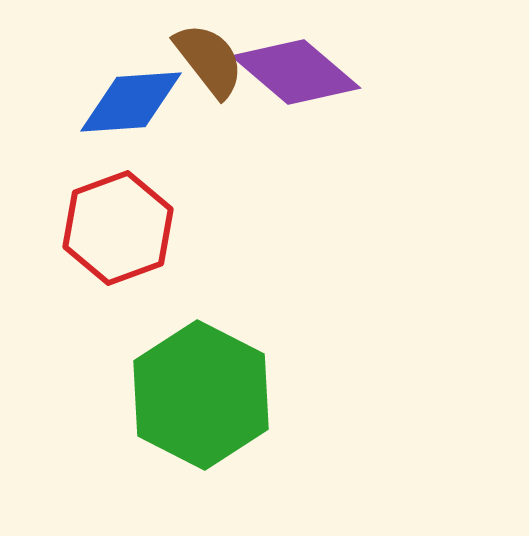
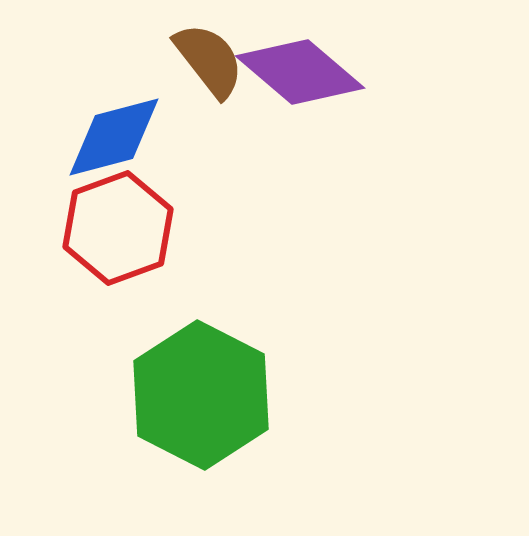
purple diamond: moved 4 px right
blue diamond: moved 17 px left, 35 px down; rotated 11 degrees counterclockwise
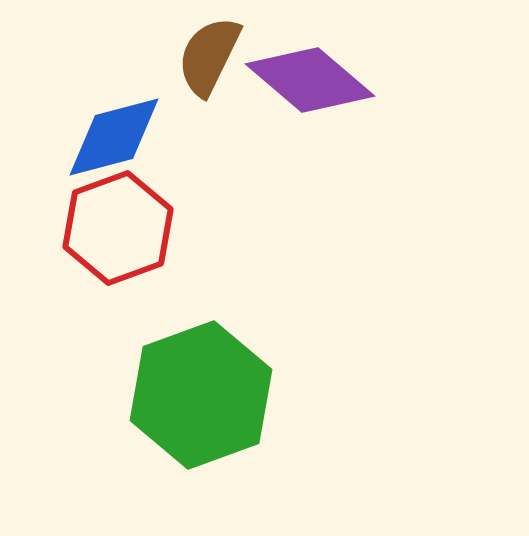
brown semicircle: moved 4 px up; rotated 116 degrees counterclockwise
purple diamond: moved 10 px right, 8 px down
green hexagon: rotated 13 degrees clockwise
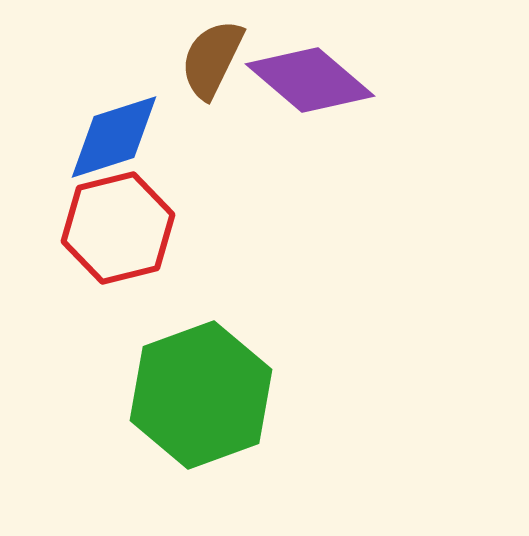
brown semicircle: moved 3 px right, 3 px down
blue diamond: rotated 3 degrees counterclockwise
red hexagon: rotated 6 degrees clockwise
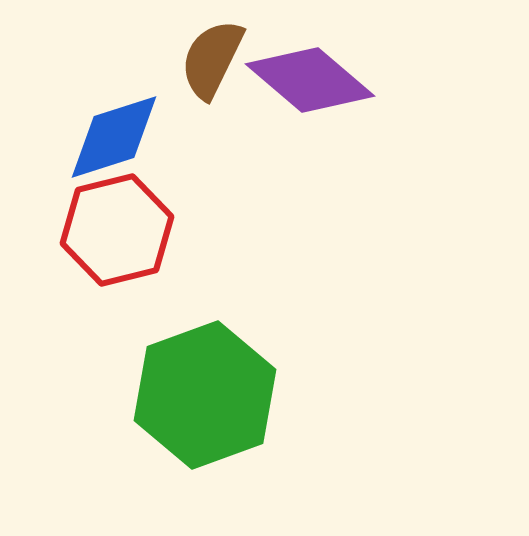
red hexagon: moved 1 px left, 2 px down
green hexagon: moved 4 px right
